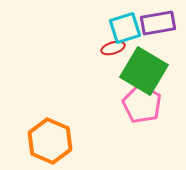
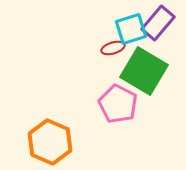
purple rectangle: rotated 40 degrees counterclockwise
cyan square: moved 6 px right, 1 px down
pink pentagon: moved 24 px left
orange hexagon: moved 1 px down
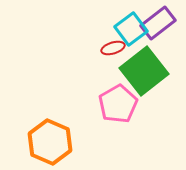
purple rectangle: rotated 12 degrees clockwise
cyan square: rotated 20 degrees counterclockwise
green square: rotated 21 degrees clockwise
pink pentagon: rotated 15 degrees clockwise
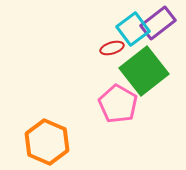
cyan square: moved 2 px right
red ellipse: moved 1 px left
pink pentagon: rotated 12 degrees counterclockwise
orange hexagon: moved 3 px left
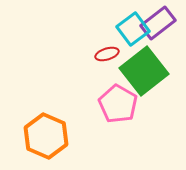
red ellipse: moved 5 px left, 6 px down
orange hexagon: moved 1 px left, 6 px up
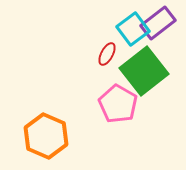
red ellipse: rotated 45 degrees counterclockwise
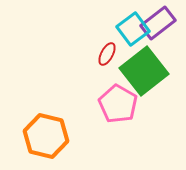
orange hexagon: rotated 9 degrees counterclockwise
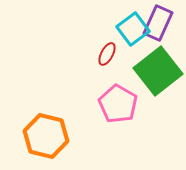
purple rectangle: rotated 28 degrees counterclockwise
green square: moved 14 px right
